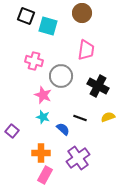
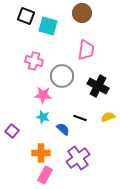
gray circle: moved 1 px right
pink star: rotated 18 degrees counterclockwise
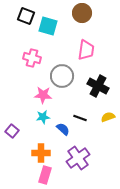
pink cross: moved 2 px left, 3 px up
cyan star: rotated 24 degrees counterclockwise
pink rectangle: rotated 12 degrees counterclockwise
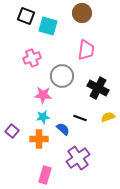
pink cross: rotated 36 degrees counterclockwise
black cross: moved 2 px down
orange cross: moved 2 px left, 14 px up
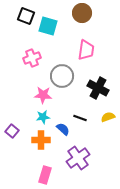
orange cross: moved 2 px right, 1 px down
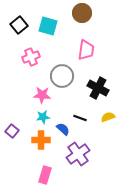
black square: moved 7 px left, 9 px down; rotated 30 degrees clockwise
pink cross: moved 1 px left, 1 px up
pink star: moved 1 px left
purple cross: moved 4 px up
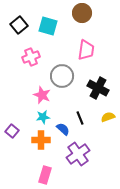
pink star: rotated 18 degrees clockwise
black line: rotated 48 degrees clockwise
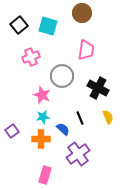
yellow semicircle: rotated 88 degrees clockwise
purple square: rotated 16 degrees clockwise
orange cross: moved 1 px up
